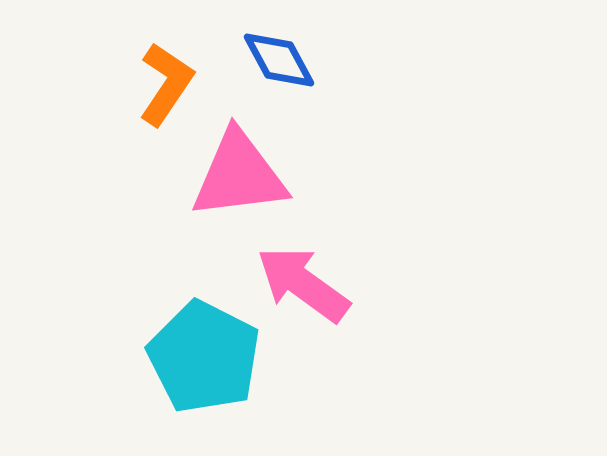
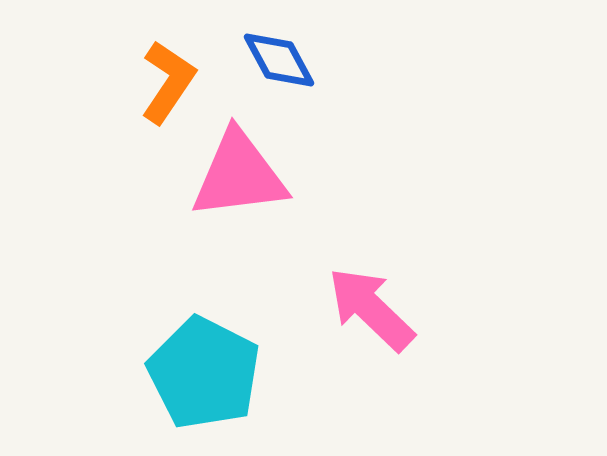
orange L-shape: moved 2 px right, 2 px up
pink arrow: moved 68 px right, 25 px down; rotated 8 degrees clockwise
cyan pentagon: moved 16 px down
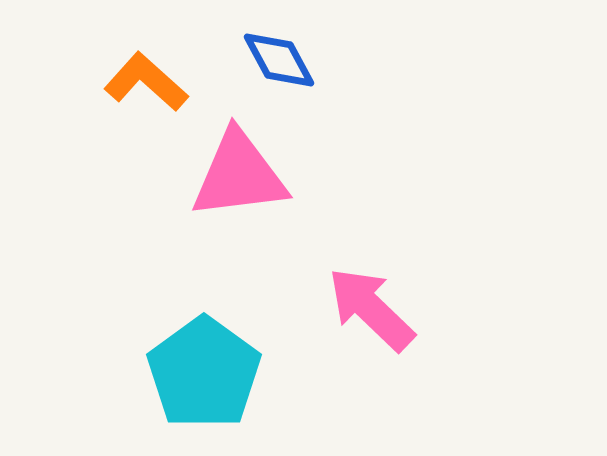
orange L-shape: moved 22 px left; rotated 82 degrees counterclockwise
cyan pentagon: rotated 9 degrees clockwise
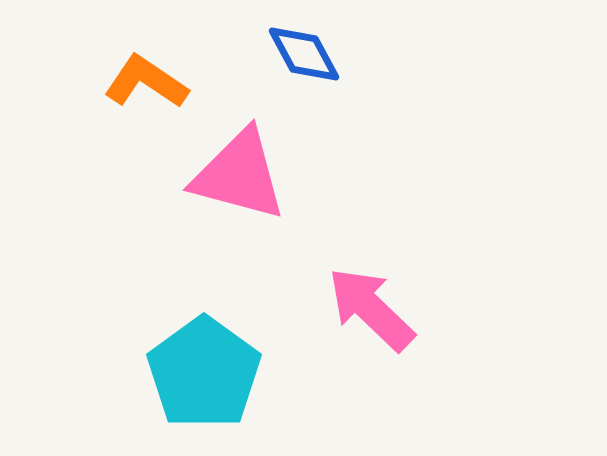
blue diamond: moved 25 px right, 6 px up
orange L-shape: rotated 8 degrees counterclockwise
pink triangle: rotated 22 degrees clockwise
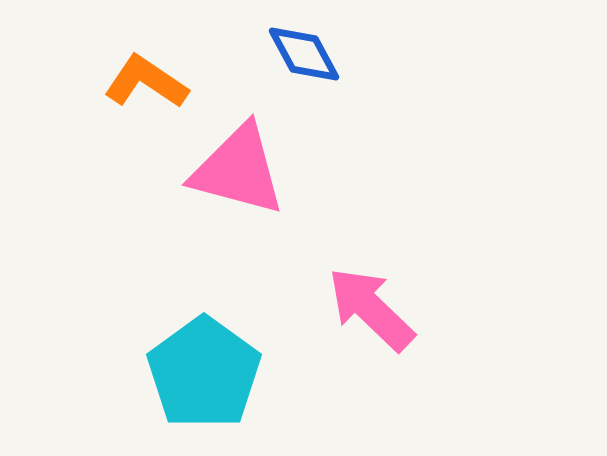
pink triangle: moved 1 px left, 5 px up
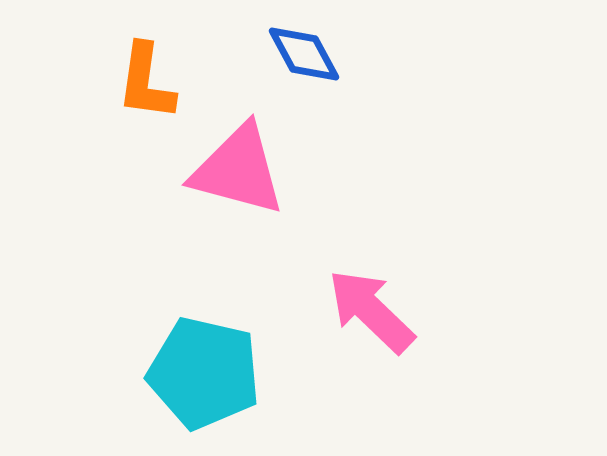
orange L-shape: rotated 116 degrees counterclockwise
pink arrow: moved 2 px down
cyan pentagon: rotated 23 degrees counterclockwise
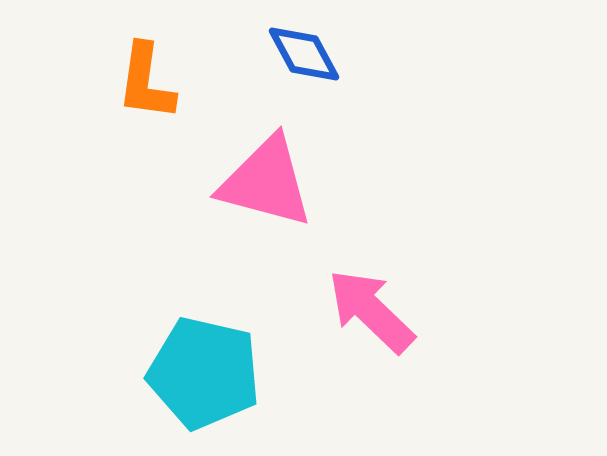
pink triangle: moved 28 px right, 12 px down
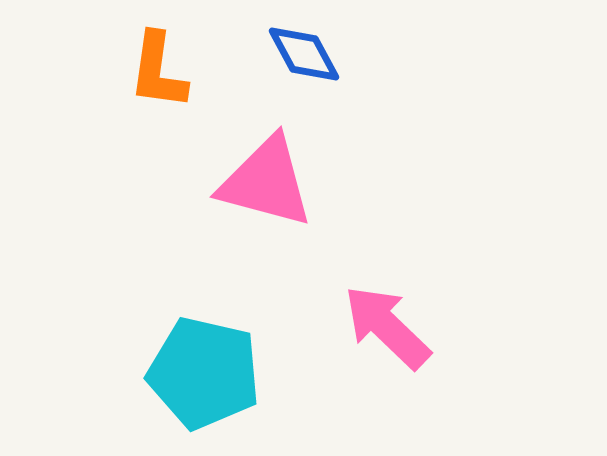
orange L-shape: moved 12 px right, 11 px up
pink arrow: moved 16 px right, 16 px down
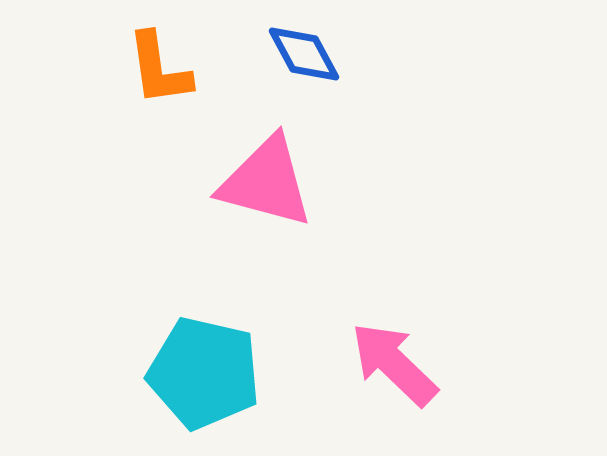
orange L-shape: moved 1 px right, 2 px up; rotated 16 degrees counterclockwise
pink arrow: moved 7 px right, 37 px down
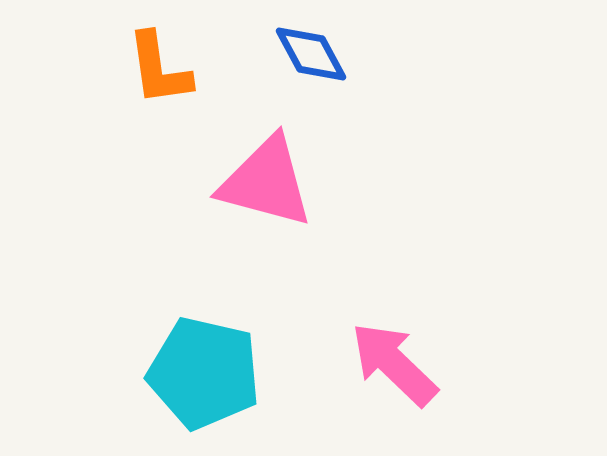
blue diamond: moved 7 px right
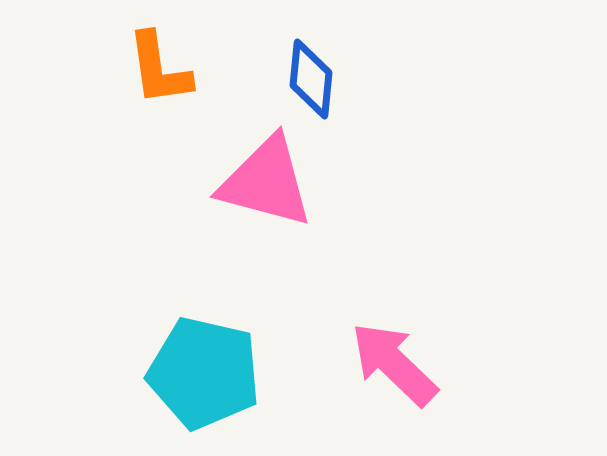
blue diamond: moved 25 px down; rotated 34 degrees clockwise
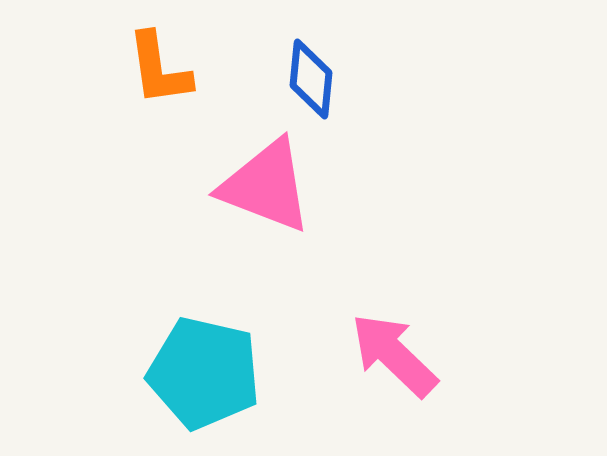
pink triangle: moved 4 px down; rotated 6 degrees clockwise
pink arrow: moved 9 px up
